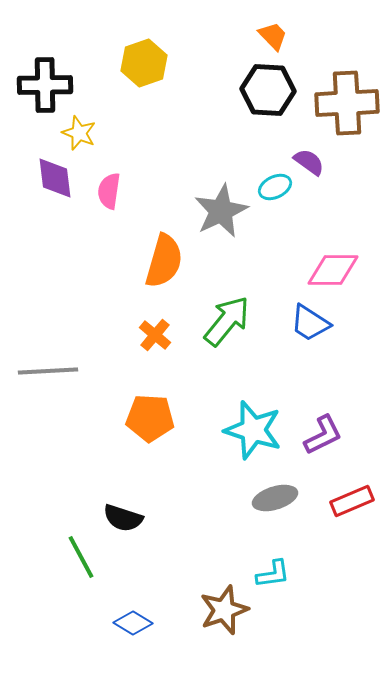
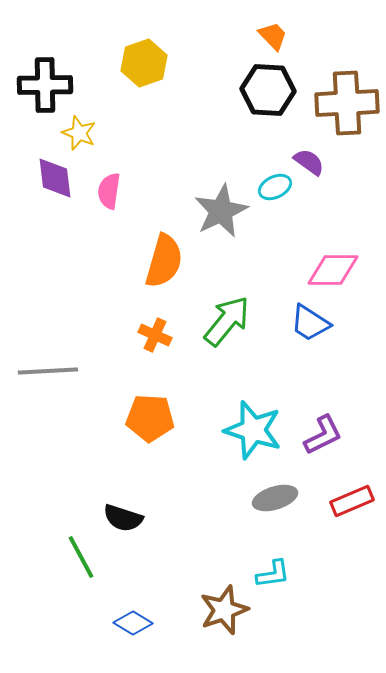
orange cross: rotated 16 degrees counterclockwise
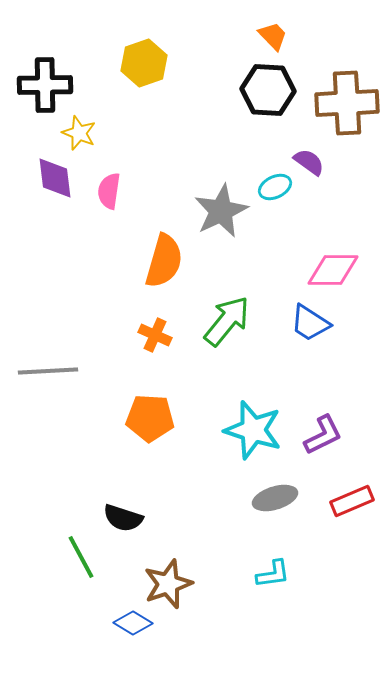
brown star: moved 56 px left, 26 px up
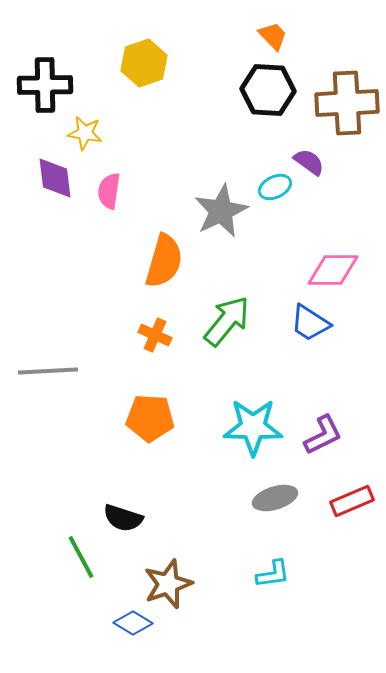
yellow star: moved 6 px right; rotated 12 degrees counterclockwise
cyan star: moved 3 px up; rotated 16 degrees counterclockwise
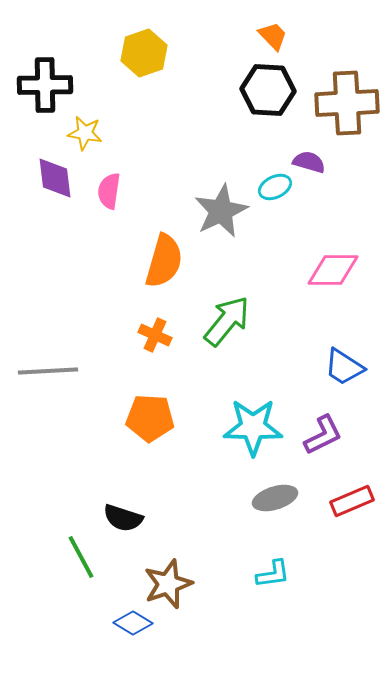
yellow hexagon: moved 10 px up
purple semicircle: rotated 20 degrees counterclockwise
blue trapezoid: moved 34 px right, 44 px down
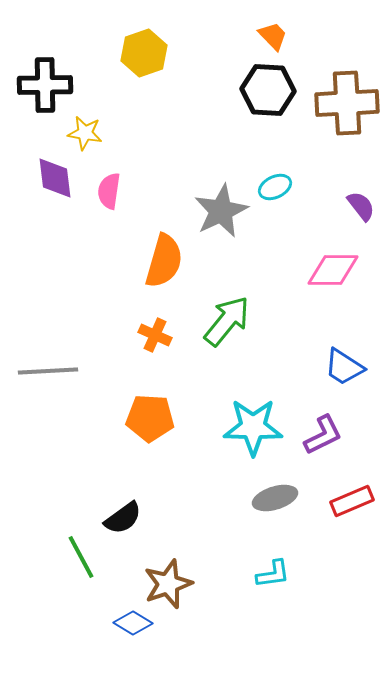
purple semicircle: moved 52 px right, 44 px down; rotated 36 degrees clockwise
black semicircle: rotated 54 degrees counterclockwise
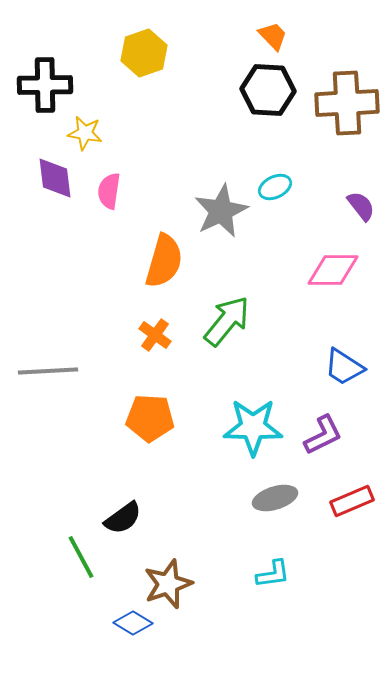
orange cross: rotated 12 degrees clockwise
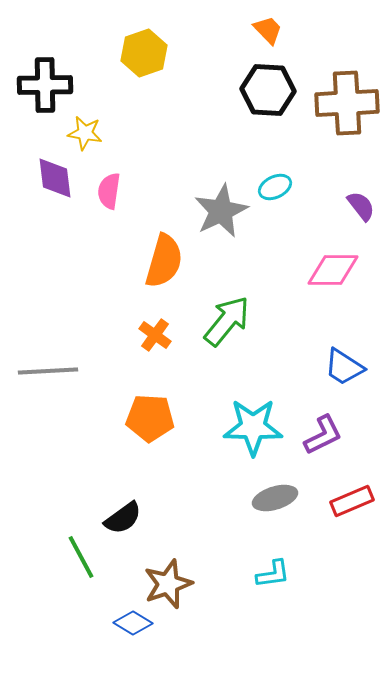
orange trapezoid: moved 5 px left, 6 px up
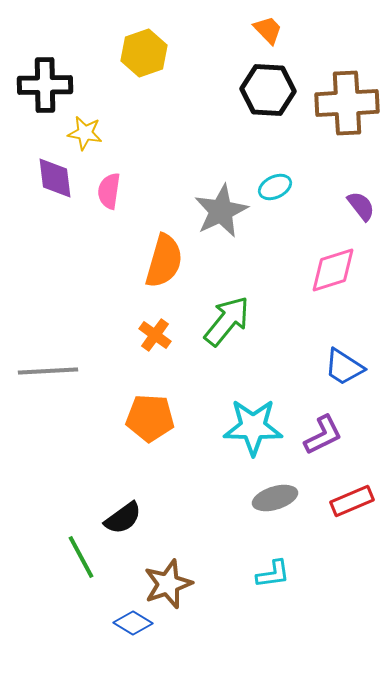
pink diamond: rotated 18 degrees counterclockwise
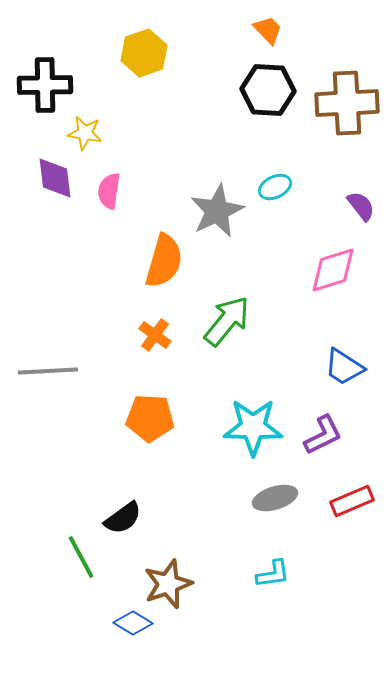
gray star: moved 4 px left
